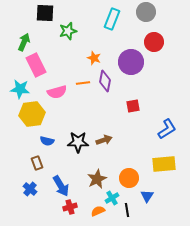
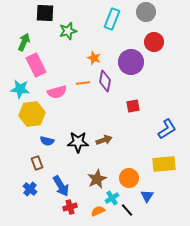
black line: rotated 32 degrees counterclockwise
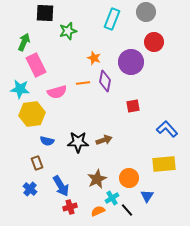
blue L-shape: rotated 100 degrees counterclockwise
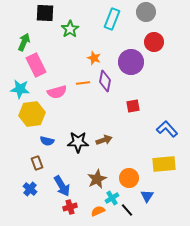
green star: moved 2 px right, 2 px up; rotated 18 degrees counterclockwise
blue arrow: moved 1 px right
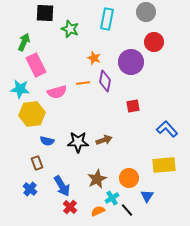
cyan rectangle: moved 5 px left; rotated 10 degrees counterclockwise
green star: rotated 18 degrees counterclockwise
yellow rectangle: moved 1 px down
red cross: rotated 32 degrees counterclockwise
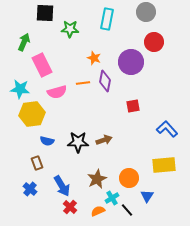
green star: rotated 18 degrees counterclockwise
pink rectangle: moved 6 px right
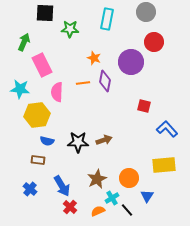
pink semicircle: rotated 108 degrees clockwise
red square: moved 11 px right; rotated 24 degrees clockwise
yellow hexagon: moved 5 px right, 1 px down
brown rectangle: moved 1 px right, 3 px up; rotated 64 degrees counterclockwise
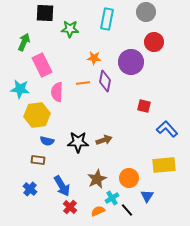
orange star: rotated 16 degrees counterclockwise
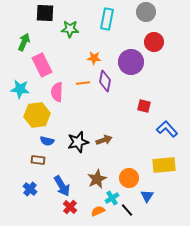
black star: rotated 15 degrees counterclockwise
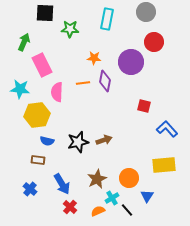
blue arrow: moved 2 px up
